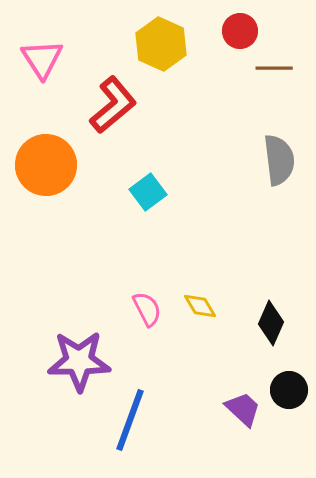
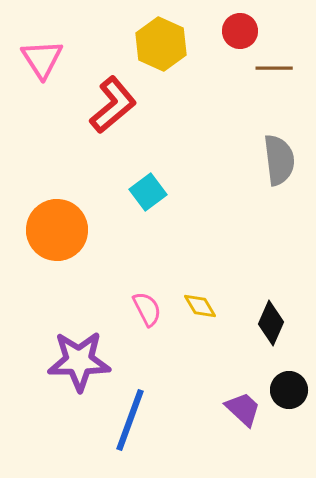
orange circle: moved 11 px right, 65 px down
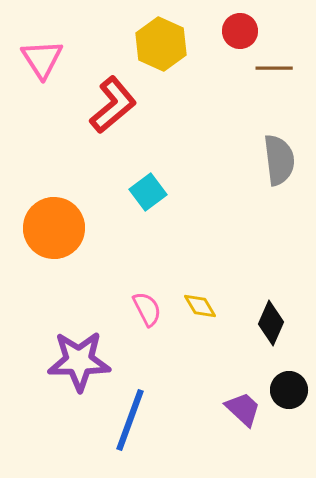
orange circle: moved 3 px left, 2 px up
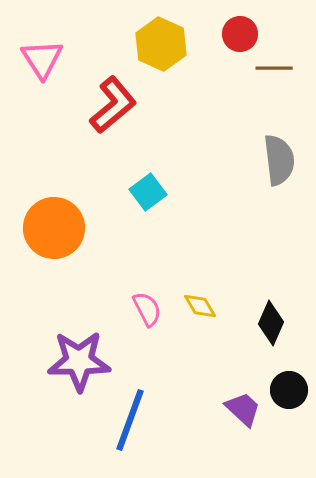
red circle: moved 3 px down
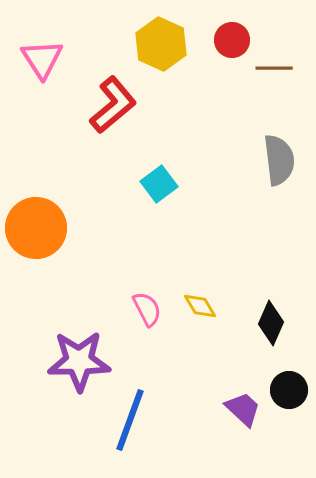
red circle: moved 8 px left, 6 px down
cyan square: moved 11 px right, 8 px up
orange circle: moved 18 px left
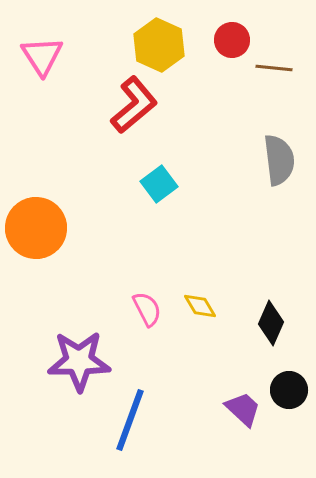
yellow hexagon: moved 2 px left, 1 px down
pink triangle: moved 3 px up
brown line: rotated 6 degrees clockwise
red L-shape: moved 21 px right
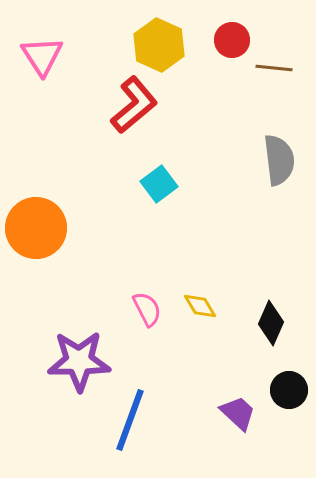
purple trapezoid: moved 5 px left, 4 px down
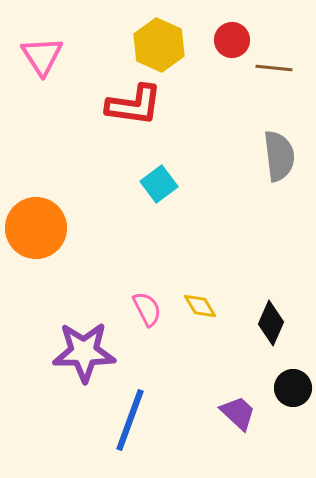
red L-shape: rotated 48 degrees clockwise
gray semicircle: moved 4 px up
purple star: moved 5 px right, 9 px up
black circle: moved 4 px right, 2 px up
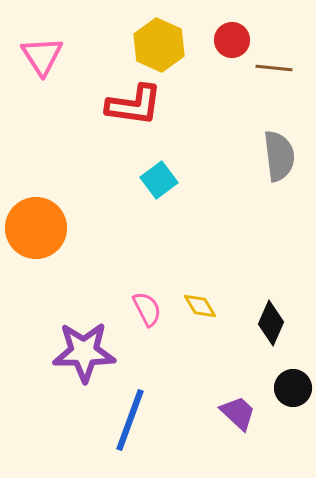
cyan square: moved 4 px up
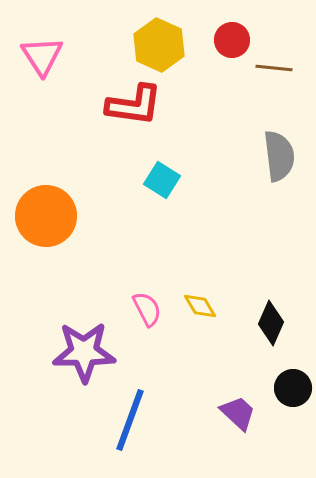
cyan square: moved 3 px right; rotated 21 degrees counterclockwise
orange circle: moved 10 px right, 12 px up
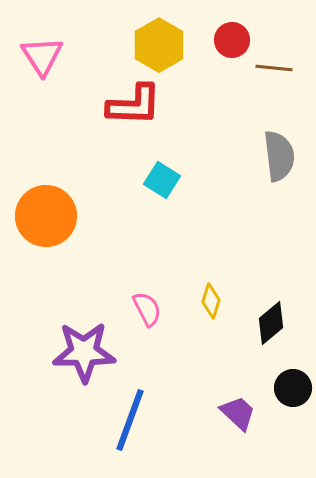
yellow hexagon: rotated 6 degrees clockwise
red L-shape: rotated 6 degrees counterclockwise
yellow diamond: moved 11 px right, 5 px up; rotated 48 degrees clockwise
black diamond: rotated 27 degrees clockwise
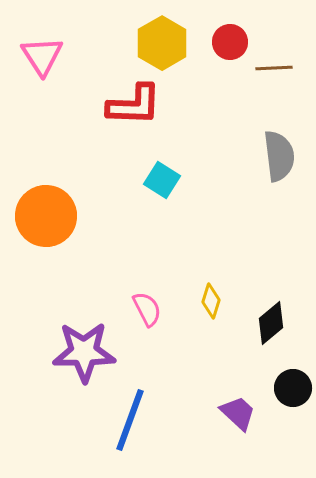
red circle: moved 2 px left, 2 px down
yellow hexagon: moved 3 px right, 2 px up
brown line: rotated 9 degrees counterclockwise
